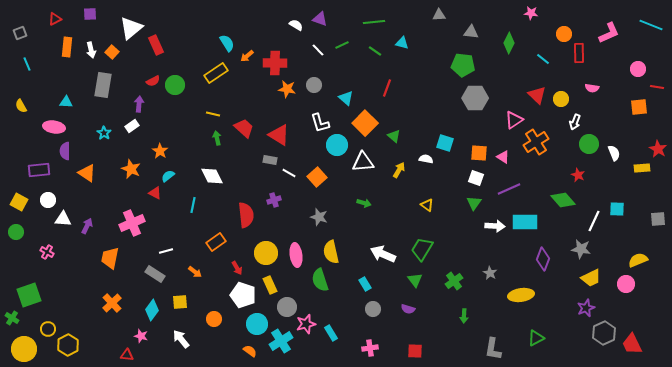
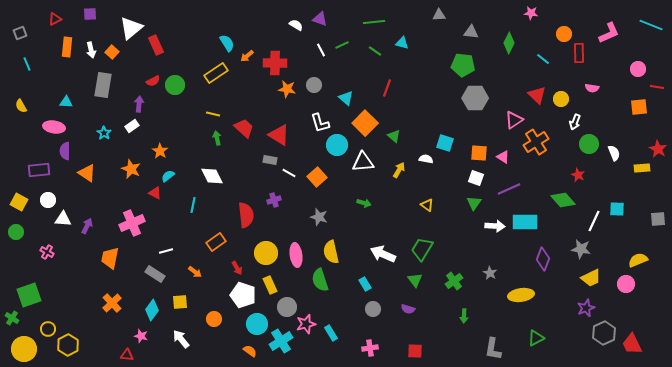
white line at (318, 50): moved 3 px right; rotated 16 degrees clockwise
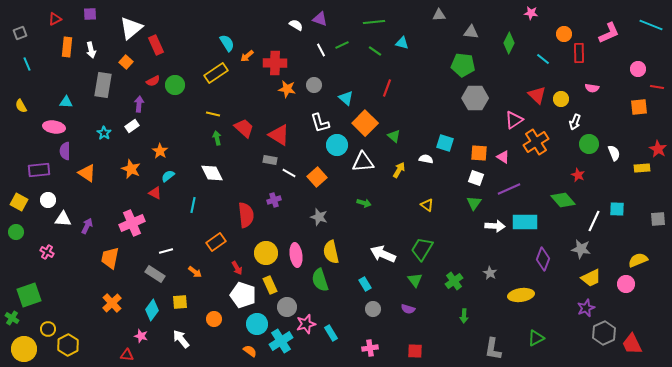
orange square at (112, 52): moved 14 px right, 10 px down
white diamond at (212, 176): moved 3 px up
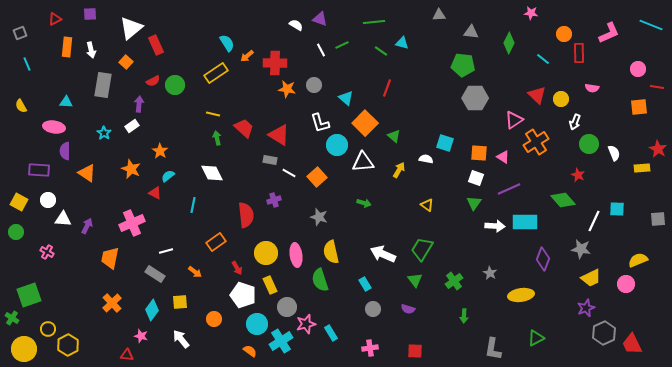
green line at (375, 51): moved 6 px right
purple rectangle at (39, 170): rotated 10 degrees clockwise
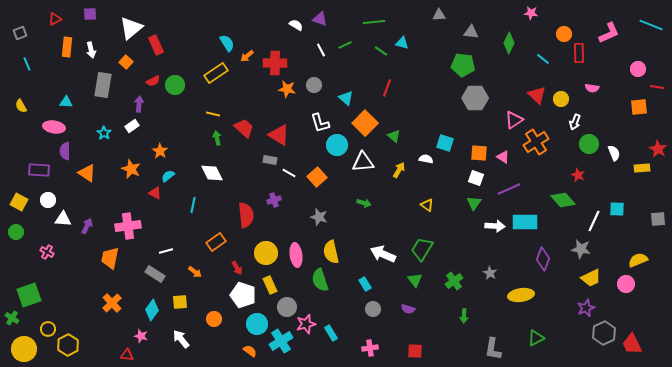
green line at (342, 45): moved 3 px right
pink cross at (132, 223): moved 4 px left, 3 px down; rotated 15 degrees clockwise
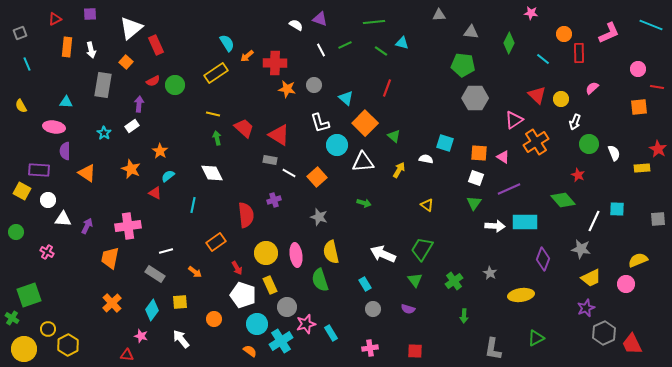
pink semicircle at (592, 88): rotated 128 degrees clockwise
yellow square at (19, 202): moved 3 px right, 11 px up
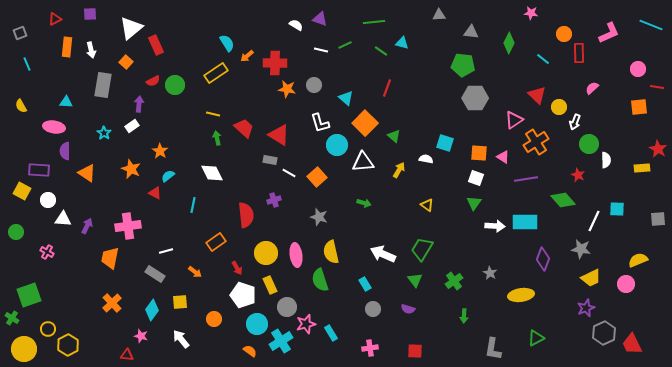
white line at (321, 50): rotated 48 degrees counterclockwise
yellow circle at (561, 99): moved 2 px left, 8 px down
white semicircle at (614, 153): moved 8 px left, 7 px down; rotated 21 degrees clockwise
purple line at (509, 189): moved 17 px right, 10 px up; rotated 15 degrees clockwise
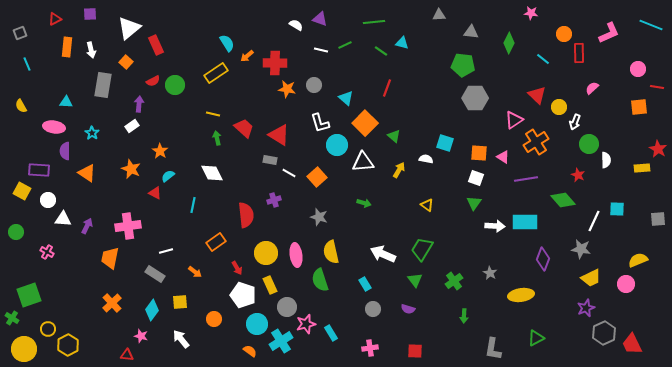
white triangle at (131, 28): moved 2 px left
cyan star at (104, 133): moved 12 px left
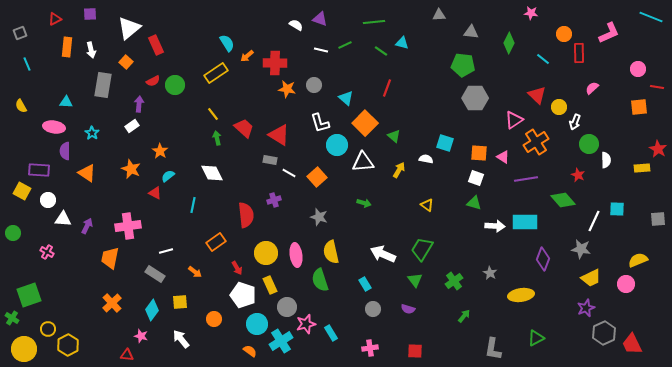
cyan line at (651, 25): moved 8 px up
yellow line at (213, 114): rotated 40 degrees clockwise
green triangle at (474, 203): rotated 49 degrees counterclockwise
green circle at (16, 232): moved 3 px left, 1 px down
green arrow at (464, 316): rotated 144 degrees counterclockwise
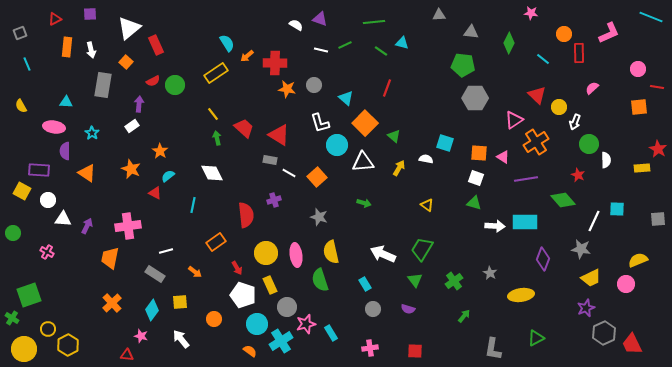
yellow arrow at (399, 170): moved 2 px up
